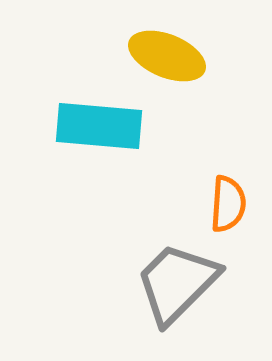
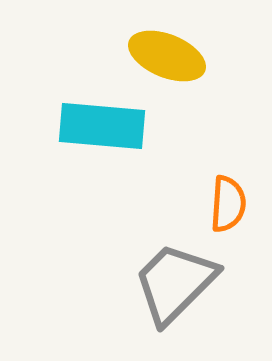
cyan rectangle: moved 3 px right
gray trapezoid: moved 2 px left
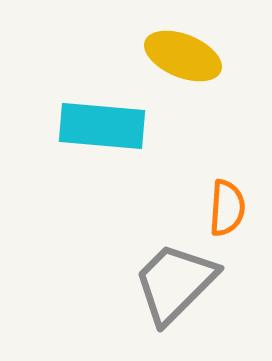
yellow ellipse: moved 16 px right
orange semicircle: moved 1 px left, 4 px down
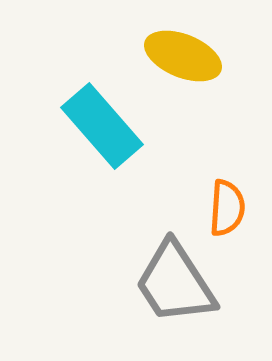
cyan rectangle: rotated 44 degrees clockwise
gray trapezoid: rotated 78 degrees counterclockwise
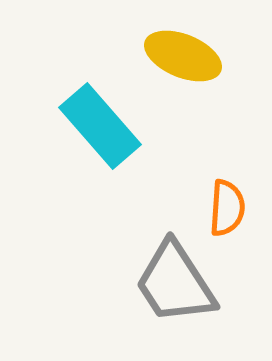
cyan rectangle: moved 2 px left
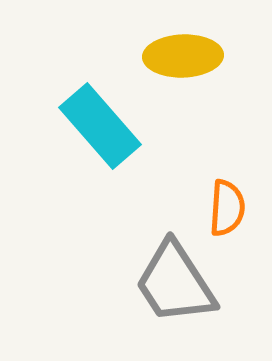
yellow ellipse: rotated 24 degrees counterclockwise
